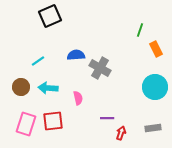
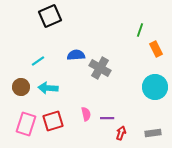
pink semicircle: moved 8 px right, 16 px down
red square: rotated 10 degrees counterclockwise
gray rectangle: moved 5 px down
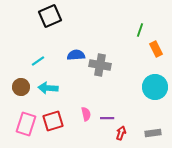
gray cross: moved 3 px up; rotated 20 degrees counterclockwise
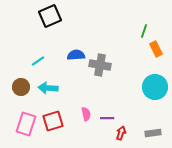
green line: moved 4 px right, 1 px down
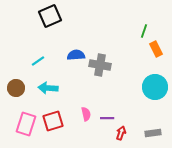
brown circle: moved 5 px left, 1 px down
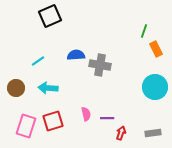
pink rectangle: moved 2 px down
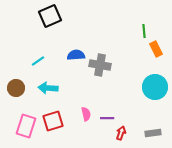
green line: rotated 24 degrees counterclockwise
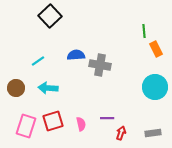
black square: rotated 20 degrees counterclockwise
pink semicircle: moved 5 px left, 10 px down
